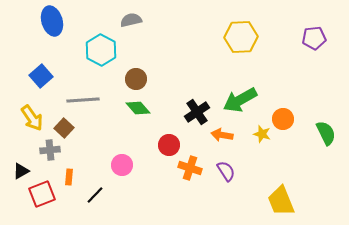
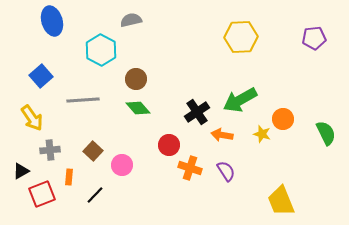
brown square: moved 29 px right, 23 px down
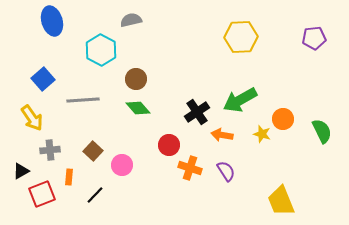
blue square: moved 2 px right, 3 px down
green semicircle: moved 4 px left, 2 px up
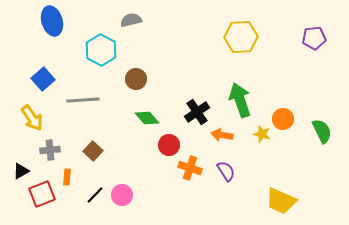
green arrow: rotated 100 degrees clockwise
green diamond: moved 9 px right, 10 px down
pink circle: moved 30 px down
orange rectangle: moved 2 px left
yellow trapezoid: rotated 44 degrees counterclockwise
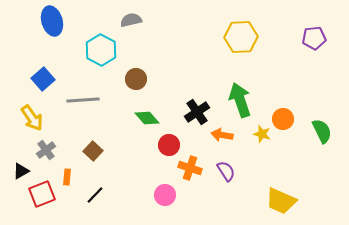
gray cross: moved 4 px left; rotated 30 degrees counterclockwise
pink circle: moved 43 px right
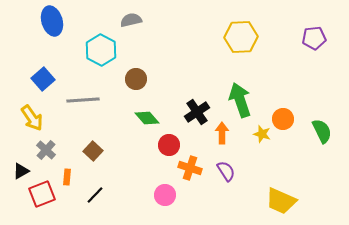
orange arrow: moved 2 px up; rotated 80 degrees clockwise
gray cross: rotated 12 degrees counterclockwise
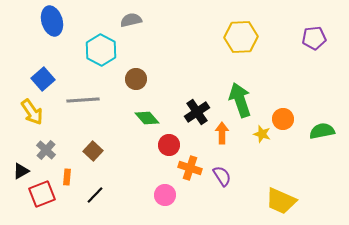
yellow arrow: moved 6 px up
green semicircle: rotated 75 degrees counterclockwise
purple semicircle: moved 4 px left, 5 px down
